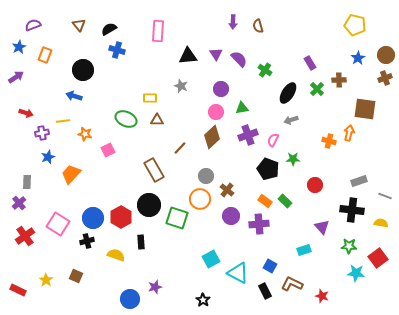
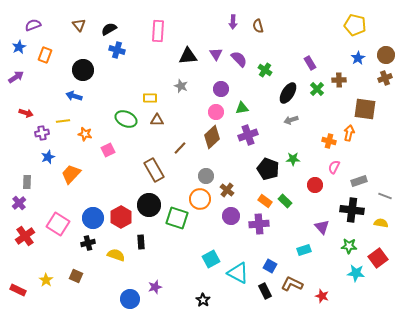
pink semicircle at (273, 140): moved 61 px right, 27 px down
black cross at (87, 241): moved 1 px right, 2 px down
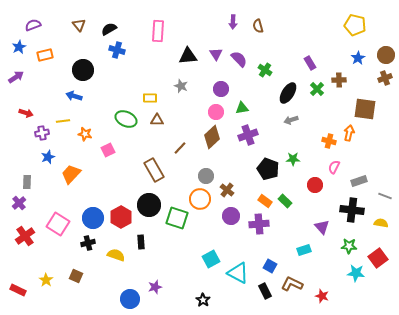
orange rectangle at (45, 55): rotated 56 degrees clockwise
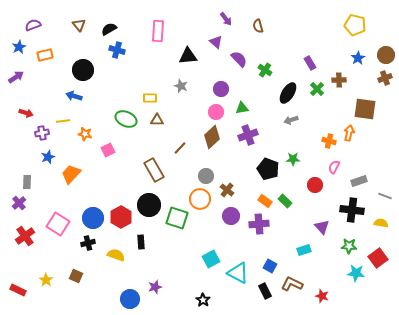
purple arrow at (233, 22): moved 7 px left, 3 px up; rotated 40 degrees counterclockwise
purple triangle at (216, 54): moved 12 px up; rotated 16 degrees counterclockwise
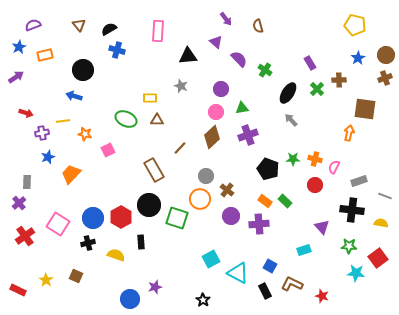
gray arrow at (291, 120): rotated 64 degrees clockwise
orange cross at (329, 141): moved 14 px left, 18 px down
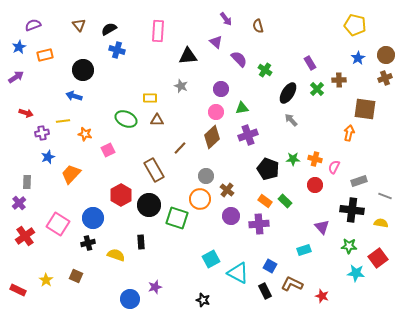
red hexagon at (121, 217): moved 22 px up
black star at (203, 300): rotated 16 degrees counterclockwise
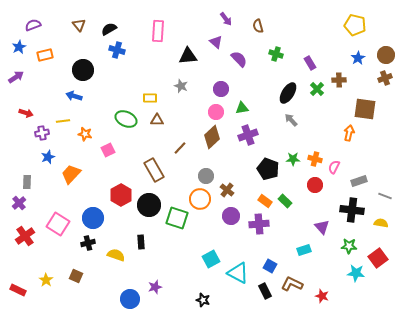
green cross at (265, 70): moved 11 px right, 16 px up; rotated 16 degrees counterclockwise
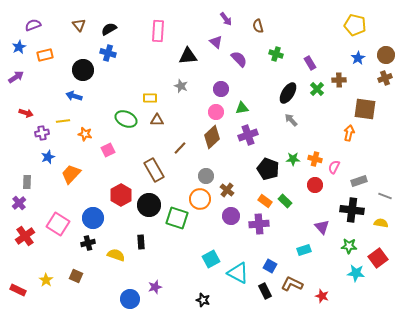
blue cross at (117, 50): moved 9 px left, 3 px down
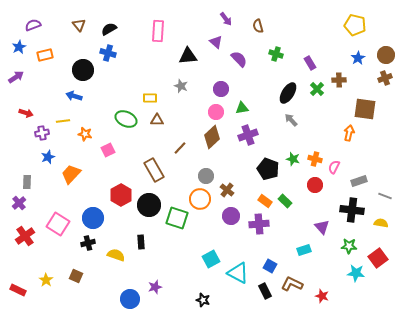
green star at (293, 159): rotated 16 degrees clockwise
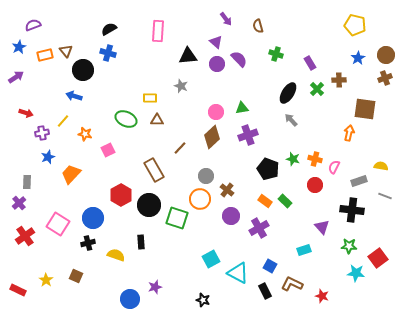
brown triangle at (79, 25): moved 13 px left, 26 px down
purple circle at (221, 89): moved 4 px left, 25 px up
yellow line at (63, 121): rotated 40 degrees counterclockwise
yellow semicircle at (381, 223): moved 57 px up
purple cross at (259, 224): moved 4 px down; rotated 24 degrees counterclockwise
